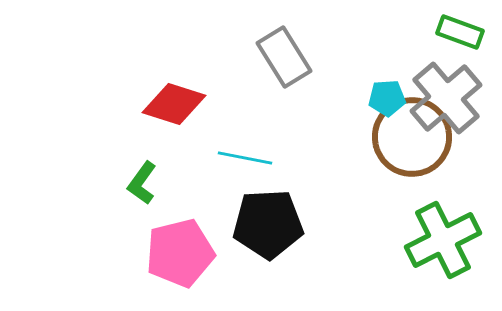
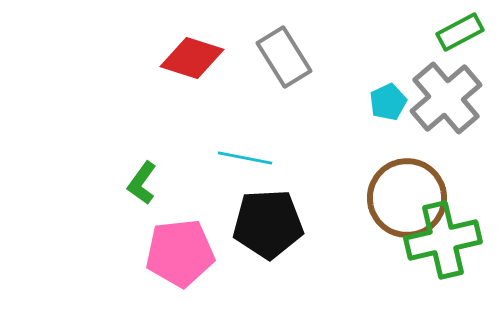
green rectangle: rotated 48 degrees counterclockwise
cyan pentagon: moved 1 px right, 4 px down; rotated 21 degrees counterclockwise
red diamond: moved 18 px right, 46 px up
brown circle: moved 5 px left, 61 px down
green cross: rotated 14 degrees clockwise
pink pentagon: rotated 8 degrees clockwise
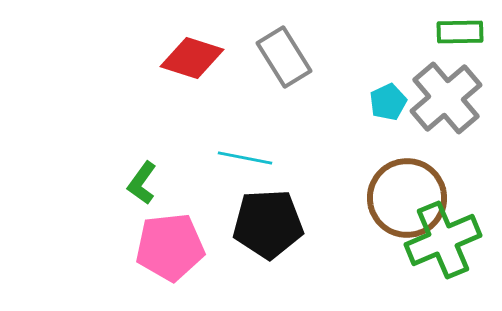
green rectangle: rotated 27 degrees clockwise
green cross: rotated 10 degrees counterclockwise
pink pentagon: moved 10 px left, 6 px up
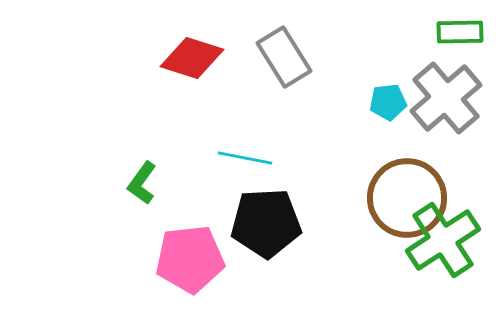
cyan pentagon: rotated 18 degrees clockwise
black pentagon: moved 2 px left, 1 px up
green cross: rotated 10 degrees counterclockwise
pink pentagon: moved 20 px right, 12 px down
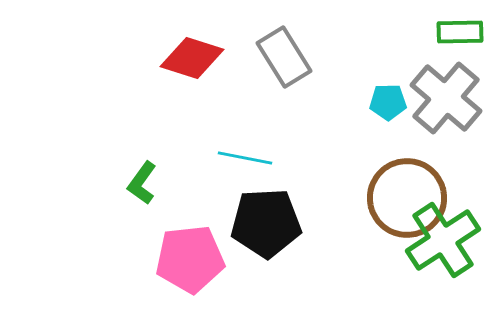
gray cross: rotated 10 degrees counterclockwise
cyan pentagon: rotated 6 degrees clockwise
